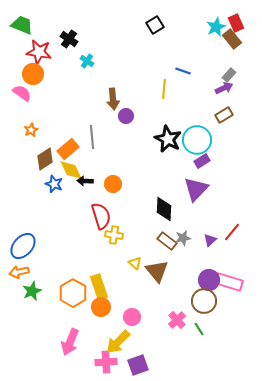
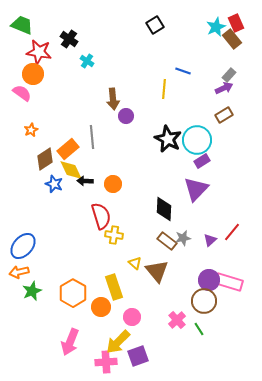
yellow rectangle at (99, 287): moved 15 px right
purple square at (138, 365): moved 9 px up
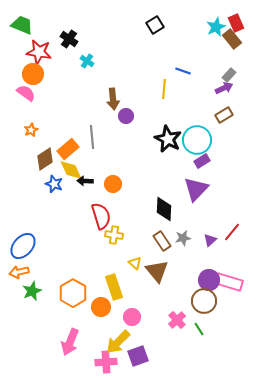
pink semicircle at (22, 93): moved 4 px right
brown rectangle at (167, 241): moved 5 px left; rotated 18 degrees clockwise
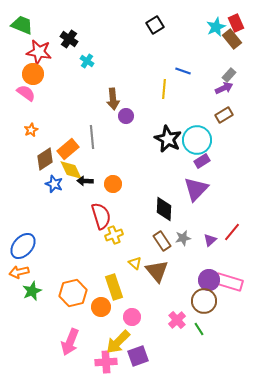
yellow cross at (114, 235): rotated 30 degrees counterclockwise
orange hexagon at (73, 293): rotated 16 degrees clockwise
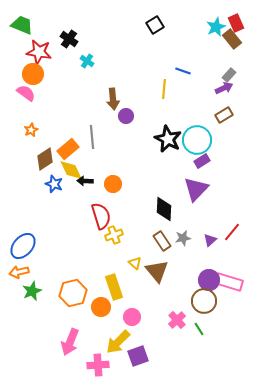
pink cross at (106, 362): moved 8 px left, 3 px down
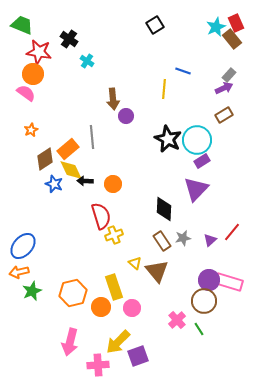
pink circle at (132, 317): moved 9 px up
pink arrow at (70, 342): rotated 8 degrees counterclockwise
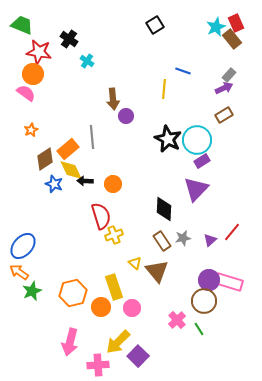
orange arrow at (19, 272): rotated 48 degrees clockwise
purple square at (138, 356): rotated 25 degrees counterclockwise
